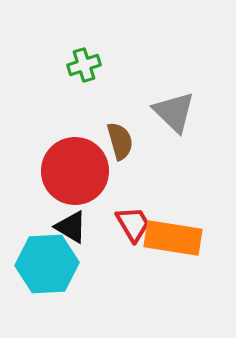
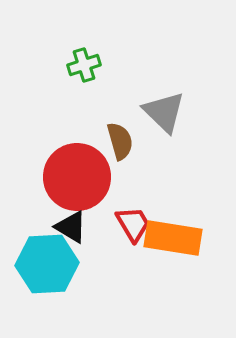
gray triangle: moved 10 px left
red circle: moved 2 px right, 6 px down
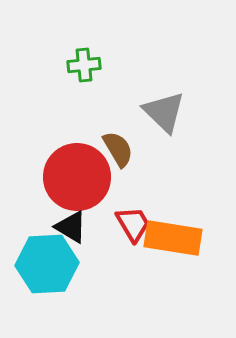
green cross: rotated 12 degrees clockwise
brown semicircle: moved 2 px left, 8 px down; rotated 15 degrees counterclockwise
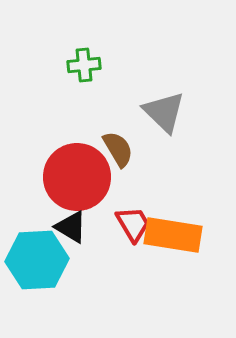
orange rectangle: moved 3 px up
cyan hexagon: moved 10 px left, 4 px up
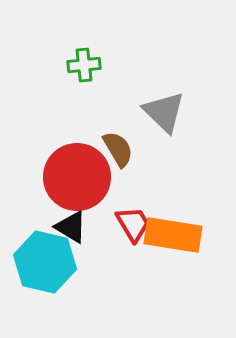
cyan hexagon: moved 8 px right, 2 px down; rotated 16 degrees clockwise
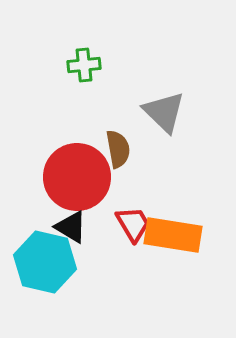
brown semicircle: rotated 21 degrees clockwise
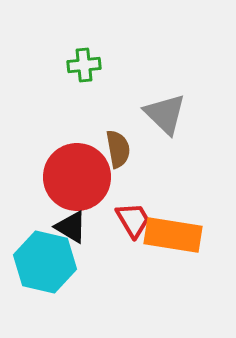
gray triangle: moved 1 px right, 2 px down
red trapezoid: moved 4 px up
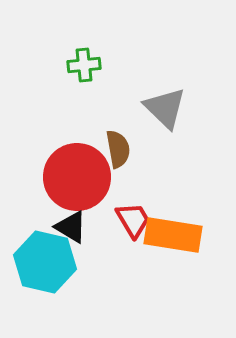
gray triangle: moved 6 px up
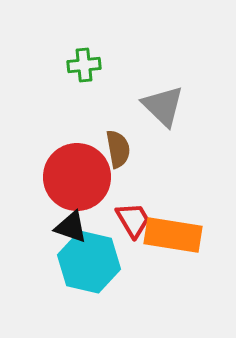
gray triangle: moved 2 px left, 2 px up
black triangle: rotated 12 degrees counterclockwise
cyan hexagon: moved 44 px right
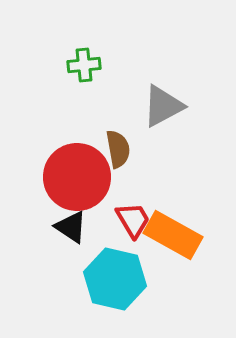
gray triangle: rotated 48 degrees clockwise
black triangle: rotated 15 degrees clockwise
orange rectangle: rotated 20 degrees clockwise
cyan hexagon: moved 26 px right, 17 px down
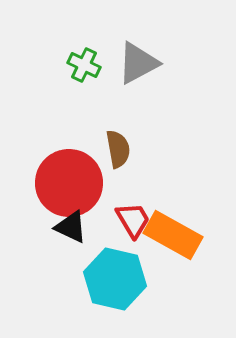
green cross: rotated 32 degrees clockwise
gray triangle: moved 25 px left, 43 px up
red circle: moved 8 px left, 6 px down
black triangle: rotated 9 degrees counterclockwise
